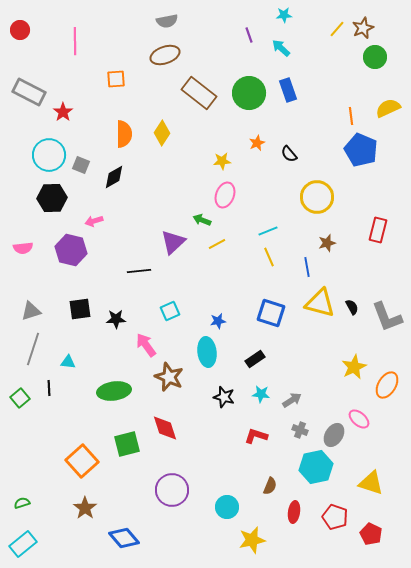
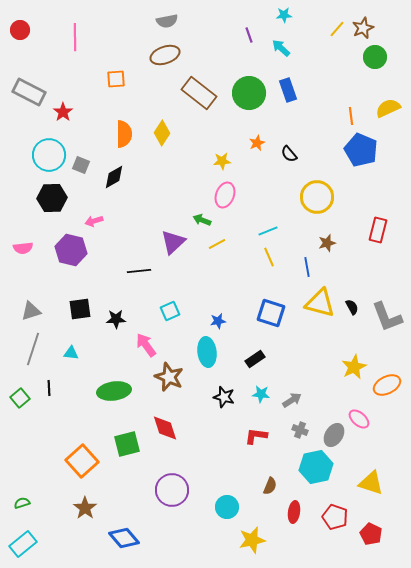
pink line at (75, 41): moved 4 px up
cyan triangle at (68, 362): moved 3 px right, 9 px up
orange ellipse at (387, 385): rotated 32 degrees clockwise
red L-shape at (256, 436): rotated 10 degrees counterclockwise
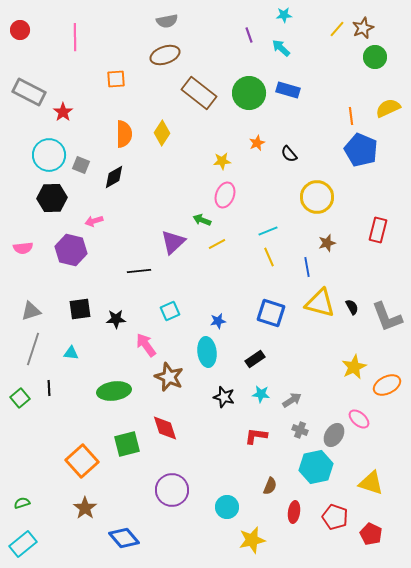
blue rectangle at (288, 90): rotated 55 degrees counterclockwise
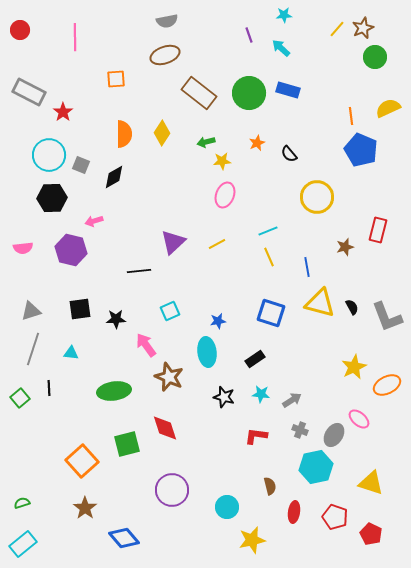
green arrow at (202, 220): moved 4 px right, 78 px up; rotated 36 degrees counterclockwise
brown star at (327, 243): moved 18 px right, 4 px down
brown semicircle at (270, 486): rotated 36 degrees counterclockwise
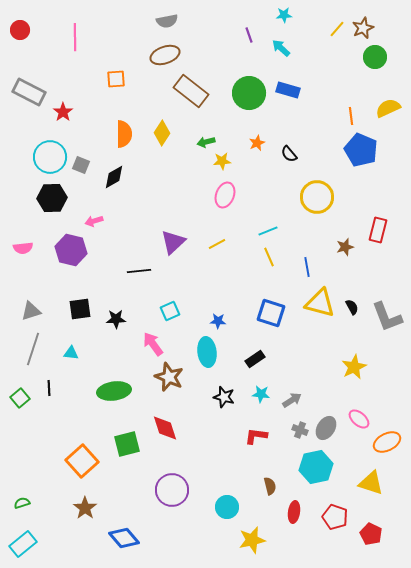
brown rectangle at (199, 93): moved 8 px left, 2 px up
cyan circle at (49, 155): moved 1 px right, 2 px down
blue star at (218, 321): rotated 14 degrees clockwise
pink arrow at (146, 345): moved 7 px right, 1 px up
orange ellipse at (387, 385): moved 57 px down
gray ellipse at (334, 435): moved 8 px left, 7 px up
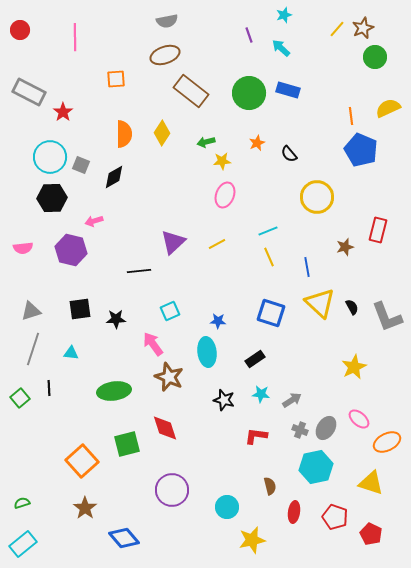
cyan star at (284, 15): rotated 14 degrees counterclockwise
yellow triangle at (320, 303): rotated 28 degrees clockwise
black star at (224, 397): moved 3 px down
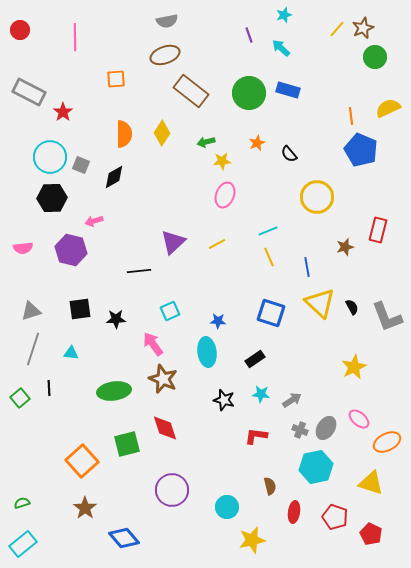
brown star at (169, 377): moved 6 px left, 2 px down
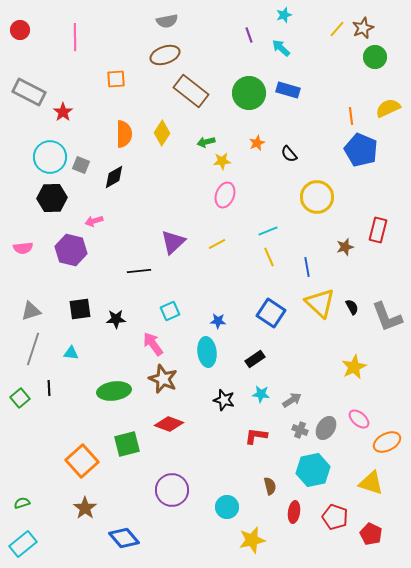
blue square at (271, 313): rotated 16 degrees clockwise
red diamond at (165, 428): moved 4 px right, 4 px up; rotated 52 degrees counterclockwise
cyan hexagon at (316, 467): moved 3 px left, 3 px down
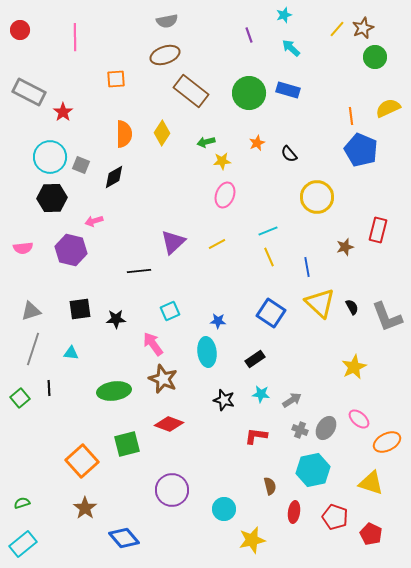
cyan arrow at (281, 48): moved 10 px right
cyan circle at (227, 507): moved 3 px left, 2 px down
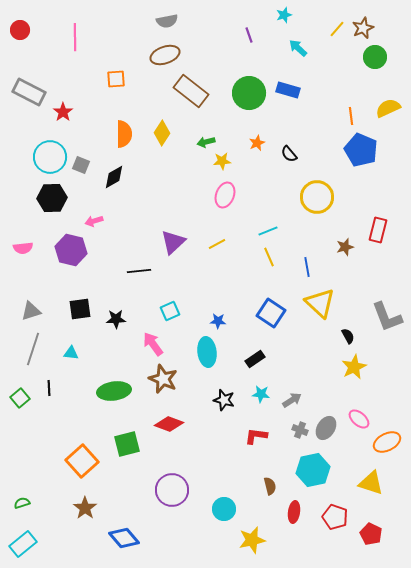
cyan arrow at (291, 48): moved 7 px right
black semicircle at (352, 307): moved 4 px left, 29 px down
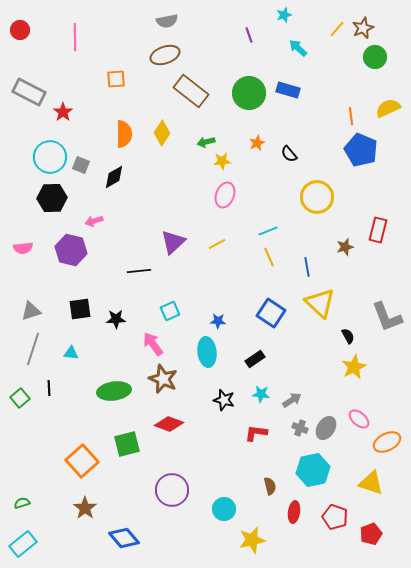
gray cross at (300, 430): moved 2 px up
red L-shape at (256, 436): moved 3 px up
red pentagon at (371, 534): rotated 25 degrees clockwise
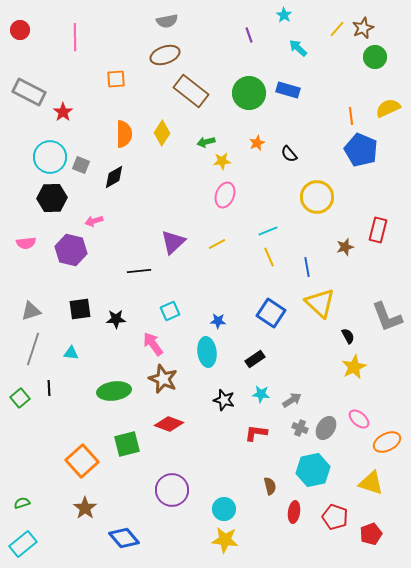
cyan star at (284, 15): rotated 21 degrees counterclockwise
pink semicircle at (23, 248): moved 3 px right, 5 px up
yellow star at (252, 540): moved 27 px left; rotated 20 degrees clockwise
